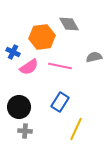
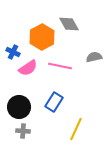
orange hexagon: rotated 20 degrees counterclockwise
pink semicircle: moved 1 px left, 1 px down
blue rectangle: moved 6 px left
gray cross: moved 2 px left
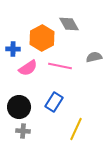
orange hexagon: moved 1 px down
blue cross: moved 3 px up; rotated 24 degrees counterclockwise
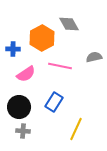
pink semicircle: moved 2 px left, 6 px down
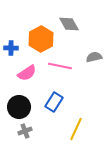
orange hexagon: moved 1 px left, 1 px down
blue cross: moved 2 px left, 1 px up
pink semicircle: moved 1 px right, 1 px up
gray cross: moved 2 px right; rotated 24 degrees counterclockwise
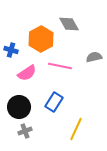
blue cross: moved 2 px down; rotated 16 degrees clockwise
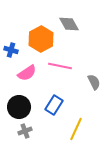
gray semicircle: moved 25 px down; rotated 77 degrees clockwise
blue rectangle: moved 3 px down
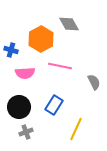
pink semicircle: moved 2 px left; rotated 30 degrees clockwise
gray cross: moved 1 px right, 1 px down
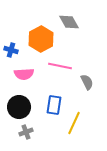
gray diamond: moved 2 px up
pink semicircle: moved 1 px left, 1 px down
gray semicircle: moved 7 px left
blue rectangle: rotated 24 degrees counterclockwise
yellow line: moved 2 px left, 6 px up
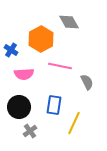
blue cross: rotated 16 degrees clockwise
gray cross: moved 4 px right, 1 px up; rotated 16 degrees counterclockwise
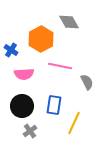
black circle: moved 3 px right, 1 px up
